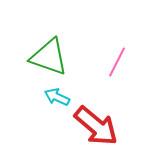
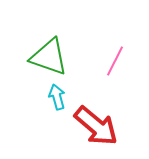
pink line: moved 2 px left, 1 px up
cyan arrow: rotated 50 degrees clockwise
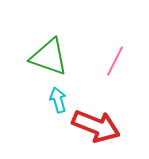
cyan arrow: moved 1 px right, 3 px down
red arrow: rotated 18 degrees counterclockwise
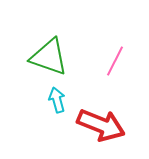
cyan arrow: moved 1 px left
red arrow: moved 5 px right, 1 px up
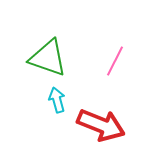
green triangle: moved 1 px left, 1 px down
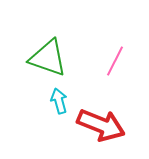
cyan arrow: moved 2 px right, 1 px down
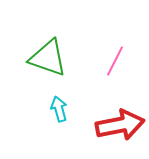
cyan arrow: moved 8 px down
red arrow: moved 19 px right; rotated 33 degrees counterclockwise
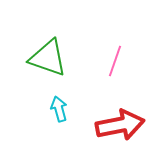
pink line: rotated 8 degrees counterclockwise
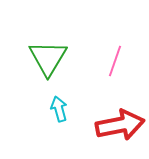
green triangle: rotated 42 degrees clockwise
